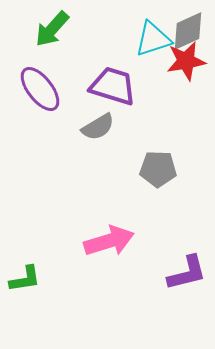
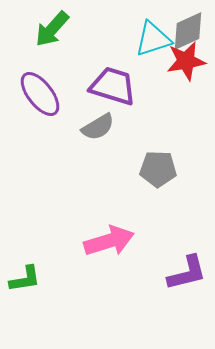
purple ellipse: moved 5 px down
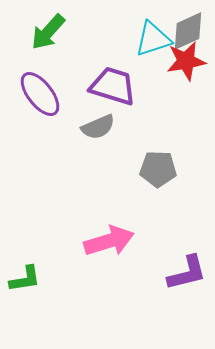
green arrow: moved 4 px left, 3 px down
gray semicircle: rotated 8 degrees clockwise
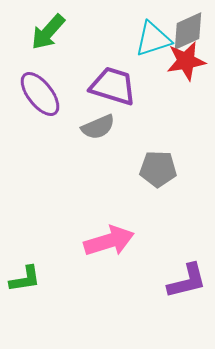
purple L-shape: moved 8 px down
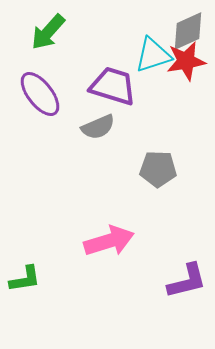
cyan triangle: moved 16 px down
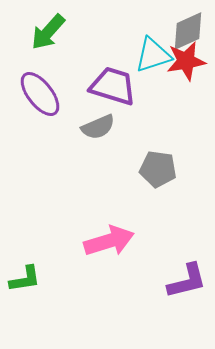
gray pentagon: rotated 6 degrees clockwise
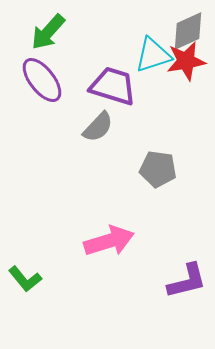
purple ellipse: moved 2 px right, 14 px up
gray semicircle: rotated 24 degrees counterclockwise
green L-shape: rotated 60 degrees clockwise
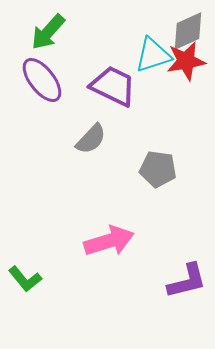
purple trapezoid: rotated 9 degrees clockwise
gray semicircle: moved 7 px left, 12 px down
